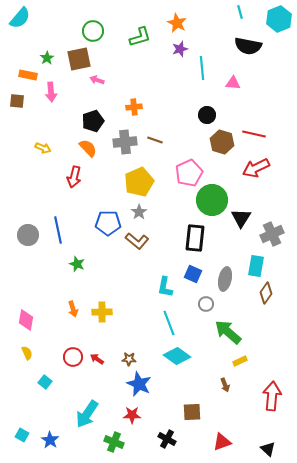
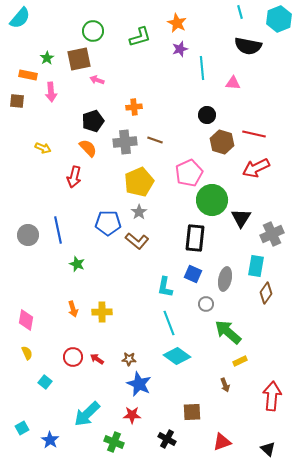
cyan arrow at (87, 414): rotated 12 degrees clockwise
cyan square at (22, 435): moved 7 px up; rotated 32 degrees clockwise
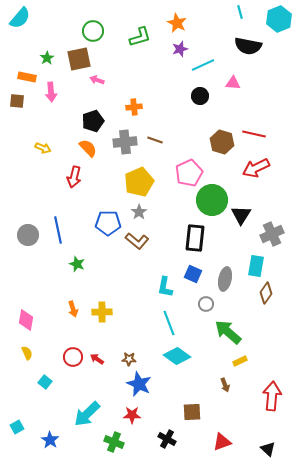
cyan line at (202, 68): moved 1 px right, 3 px up; rotated 70 degrees clockwise
orange rectangle at (28, 75): moved 1 px left, 2 px down
black circle at (207, 115): moved 7 px left, 19 px up
black triangle at (241, 218): moved 3 px up
cyan square at (22, 428): moved 5 px left, 1 px up
